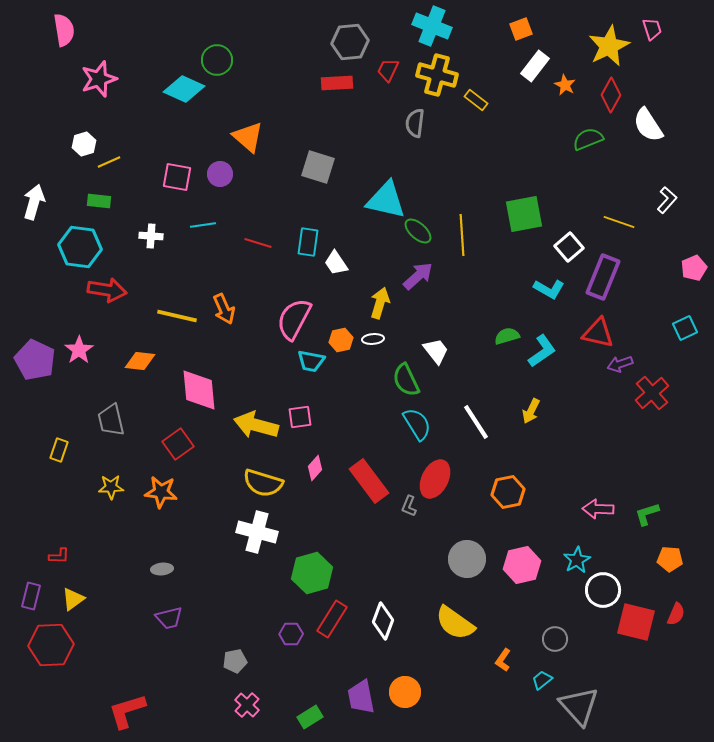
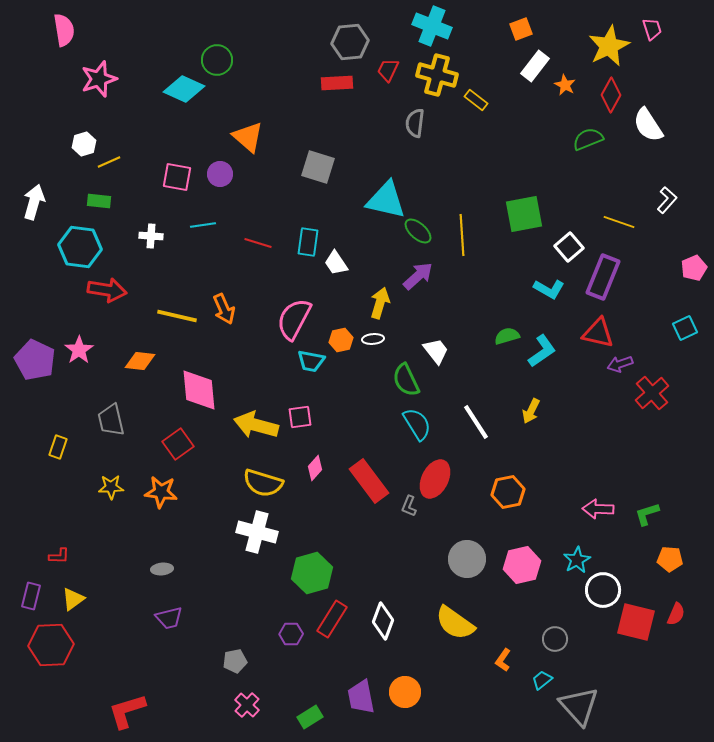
yellow rectangle at (59, 450): moved 1 px left, 3 px up
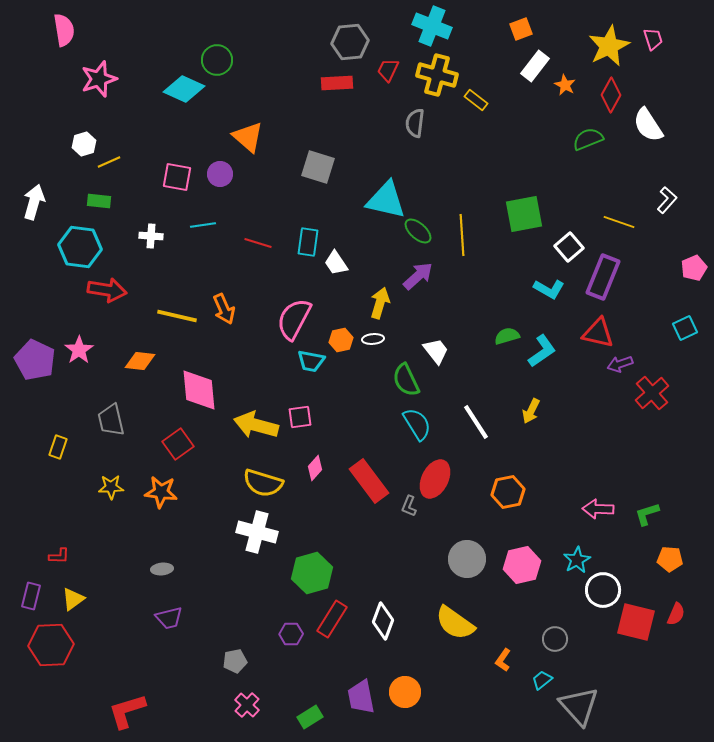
pink trapezoid at (652, 29): moved 1 px right, 10 px down
